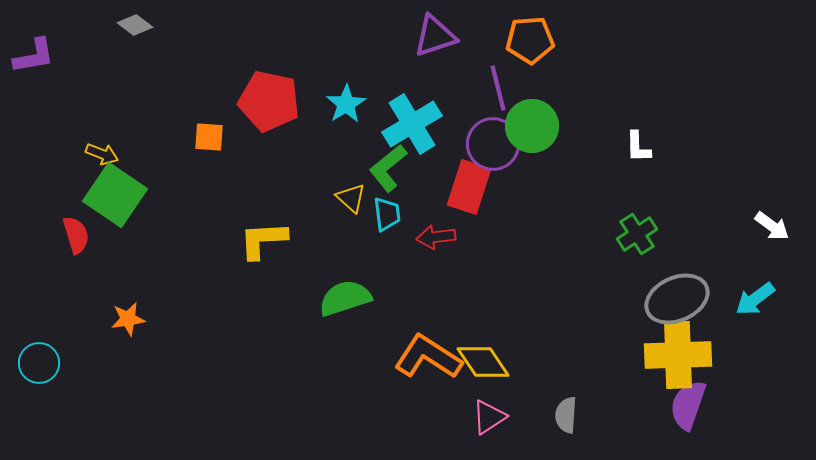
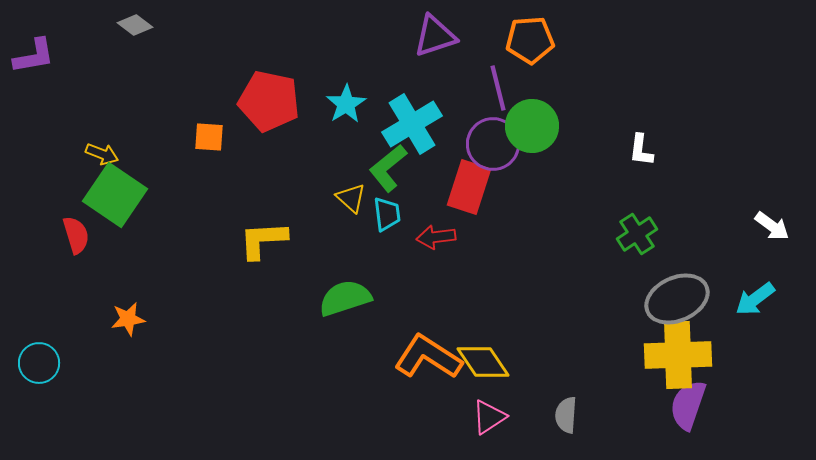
white L-shape: moved 3 px right, 3 px down; rotated 8 degrees clockwise
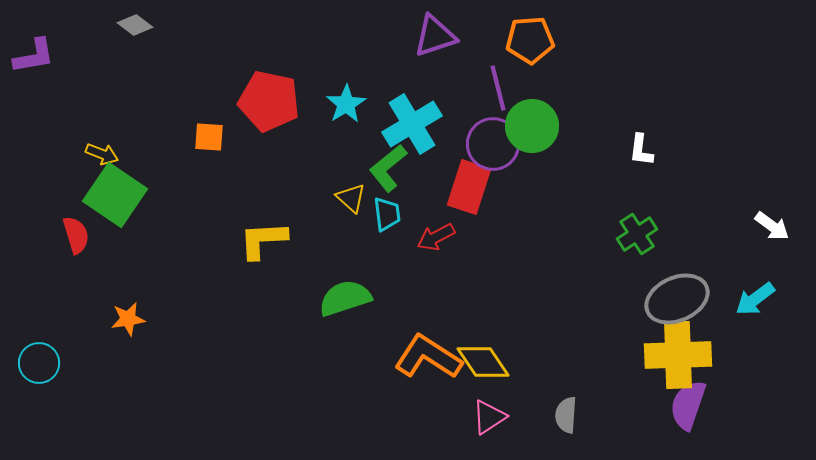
red arrow: rotated 21 degrees counterclockwise
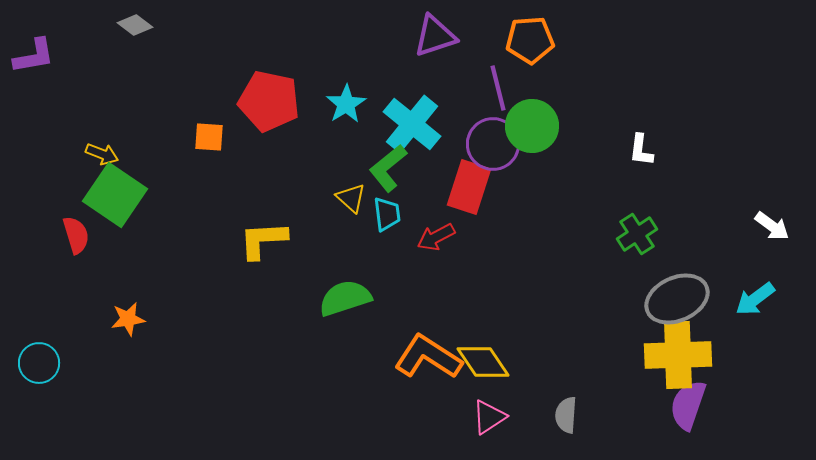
cyan cross: rotated 20 degrees counterclockwise
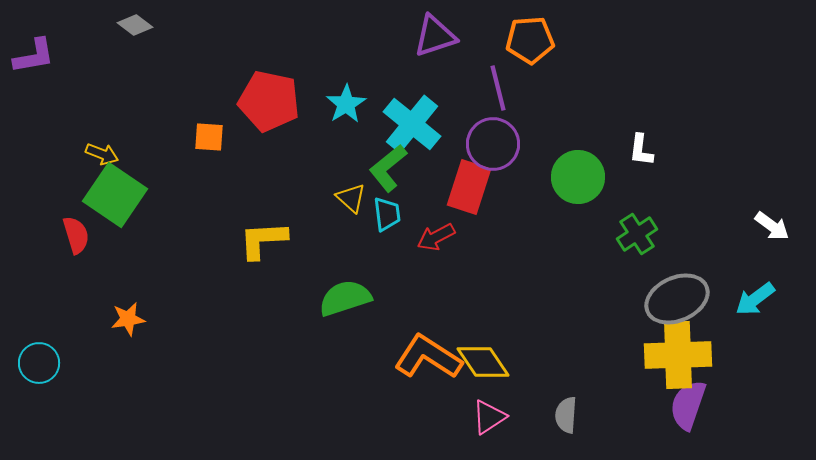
green circle: moved 46 px right, 51 px down
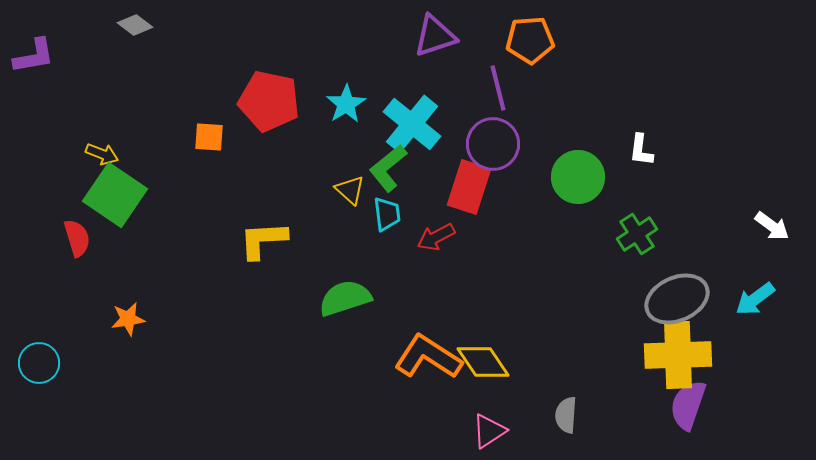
yellow triangle: moved 1 px left, 8 px up
red semicircle: moved 1 px right, 3 px down
pink triangle: moved 14 px down
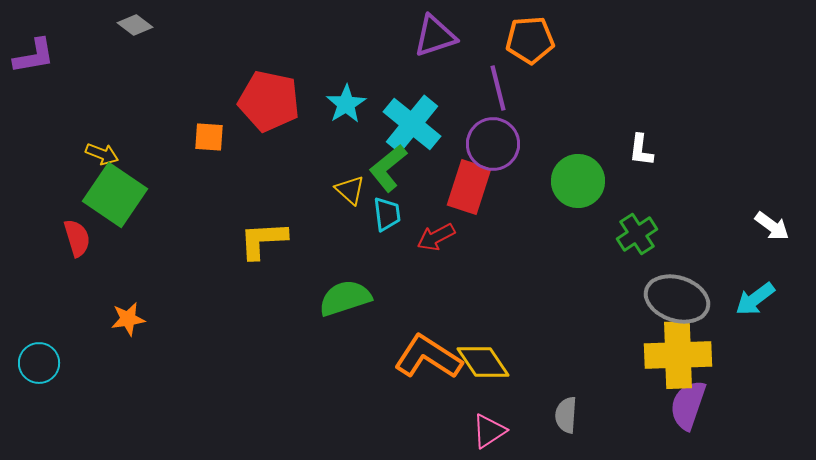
green circle: moved 4 px down
gray ellipse: rotated 42 degrees clockwise
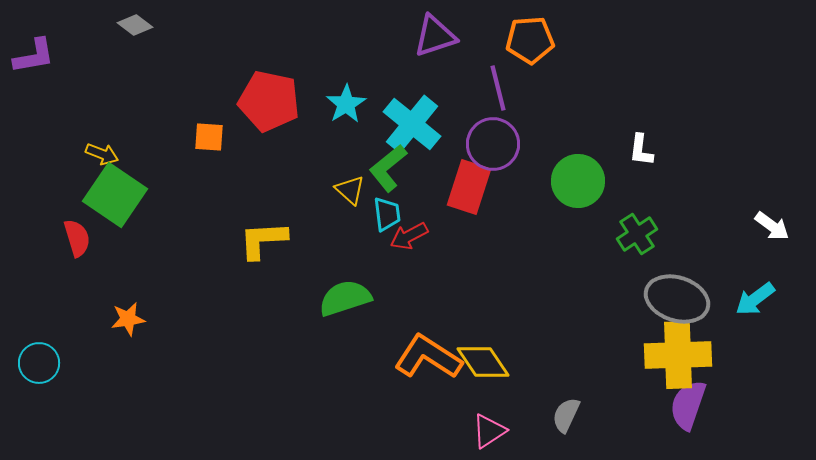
red arrow: moved 27 px left, 1 px up
gray semicircle: rotated 21 degrees clockwise
